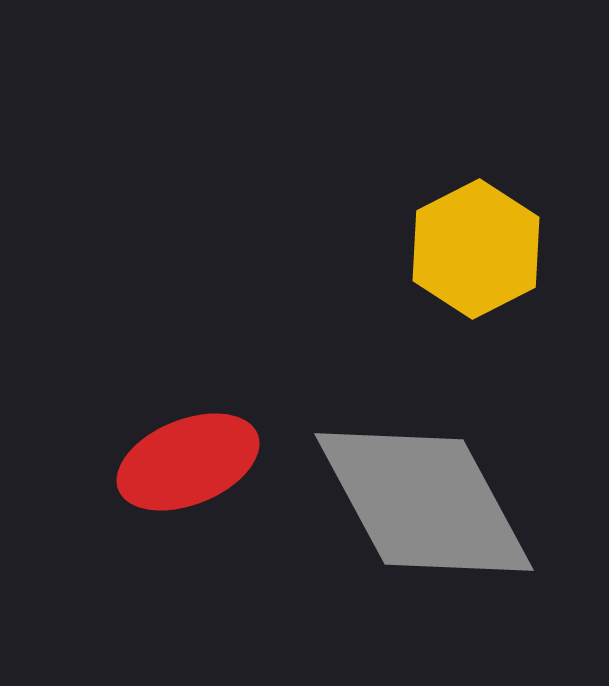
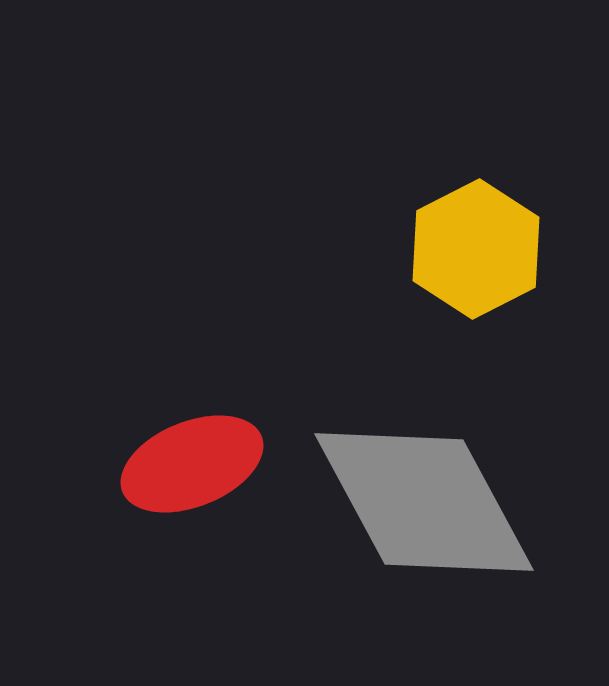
red ellipse: moved 4 px right, 2 px down
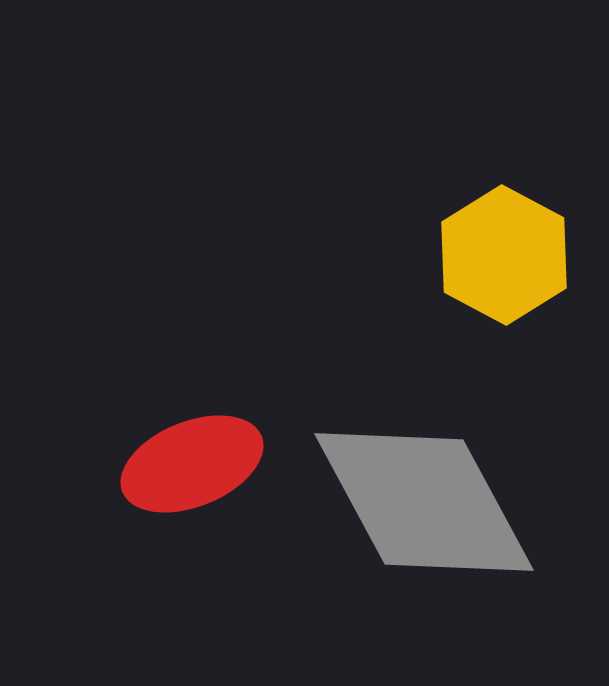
yellow hexagon: moved 28 px right, 6 px down; rotated 5 degrees counterclockwise
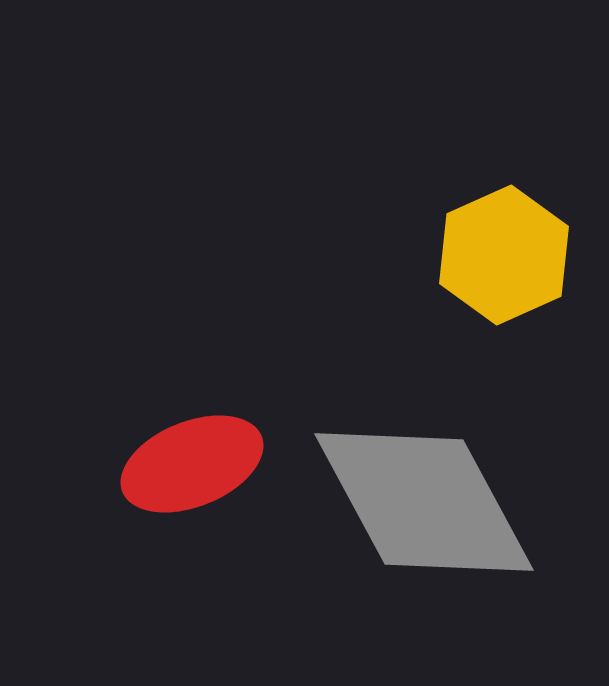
yellow hexagon: rotated 8 degrees clockwise
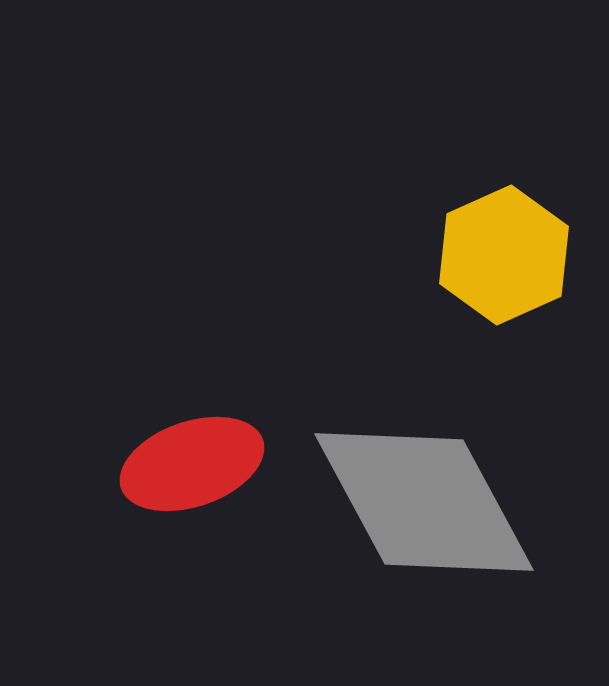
red ellipse: rotated 3 degrees clockwise
